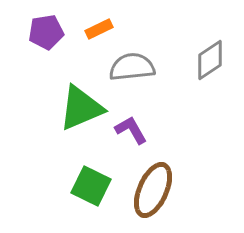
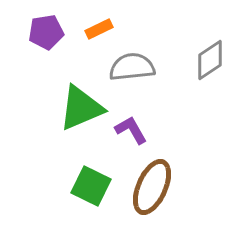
brown ellipse: moved 1 px left, 3 px up
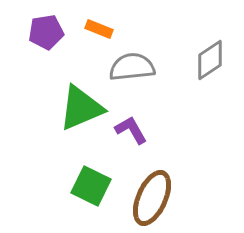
orange rectangle: rotated 48 degrees clockwise
brown ellipse: moved 11 px down
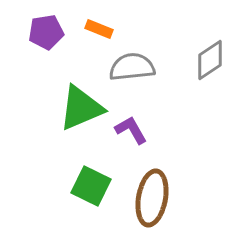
brown ellipse: rotated 14 degrees counterclockwise
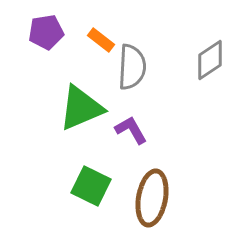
orange rectangle: moved 2 px right, 11 px down; rotated 16 degrees clockwise
gray semicircle: rotated 99 degrees clockwise
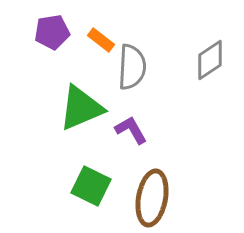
purple pentagon: moved 6 px right
